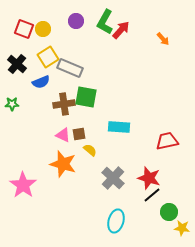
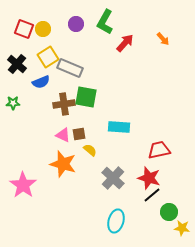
purple circle: moved 3 px down
red arrow: moved 4 px right, 13 px down
green star: moved 1 px right, 1 px up
red trapezoid: moved 8 px left, 9 px down
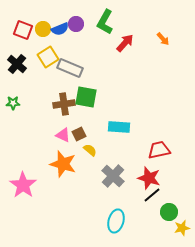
red square: moved 1 px left, 1 px down
blue semicircle: moved 19 px right, 53 px up
brown square: rotated 16 degrees counterclockwise
gray cross: moved 2 px up
yellow star: rotated 21 degrees counterclockwise
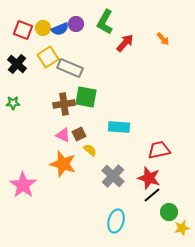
yellow circle: moved 1 px up
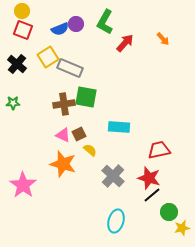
yellow circle: moved 21 px left, 17 px up
